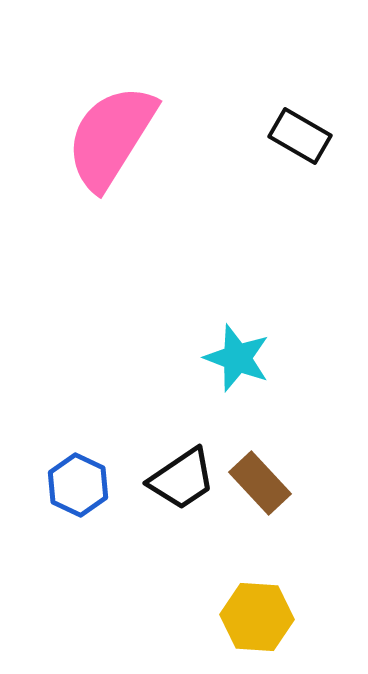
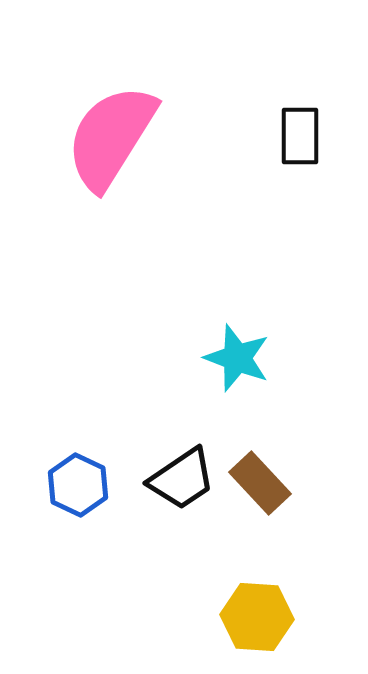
black rectangle: rotated 60 degrees clockwise
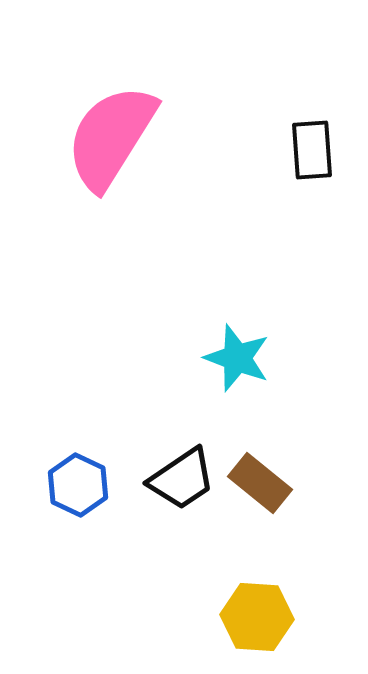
black rectangle: moved 12 px right, 14 px down; rotated 4 degrees counterclockwise
brown rectangle: rotated 8 degrees counterclockwise
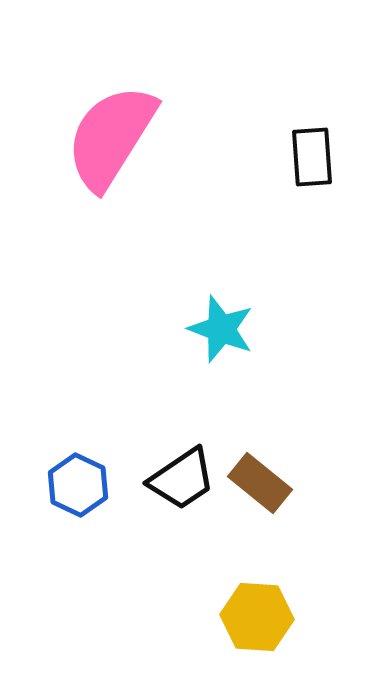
black rectangle: moved 7 px down
cyan star: moved 16 px left, 29 px up
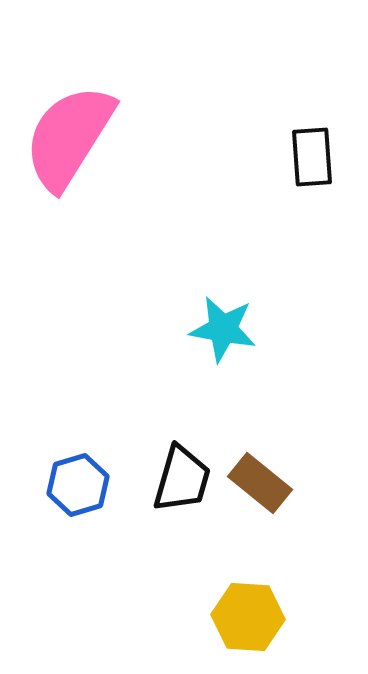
pink semicircle: moved 42 px left
cyan star: moved 2 px right; rotated 10 degrees counterclockwise
black trapezoid: rotated 40 degrees counterclockwise
blue hexagon: rotated 18 degrees clockwise
yellow hexagon: moved 9 px left
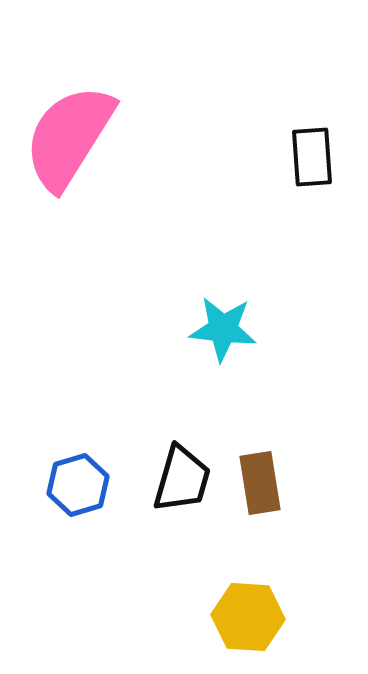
cyan star: rotated 4 degrees counterclockwise
brown rectangle: rotated 42 degrees clockwise
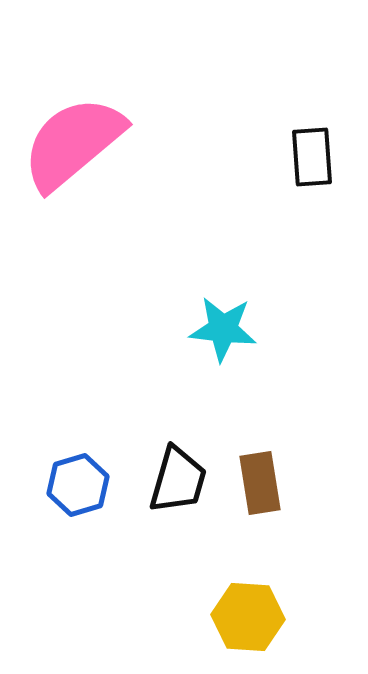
pink semicircle: moved 4 px right, 6 px down; rotated 18 degrees clockwise
black trapezoid: moved 4 px left, 1 px down
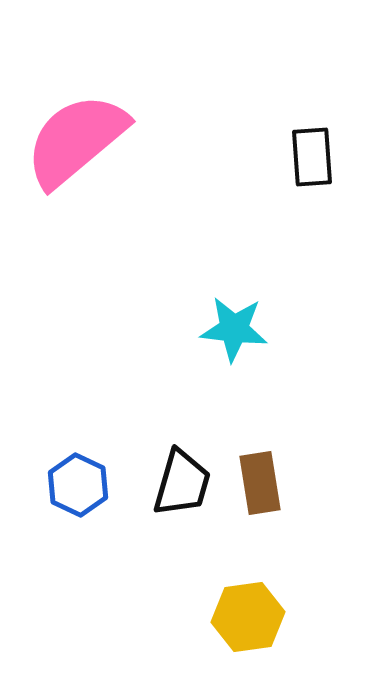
pink semicircle: moved 3 px right, 3 px up
cyan star: moved 11 px right
black trapezoid: moved 4 px right, 3 px down
blue hexagon: rotated 18 degrees counterclockwise
yellow hexagon: rotated 12 degrees counterclockwise
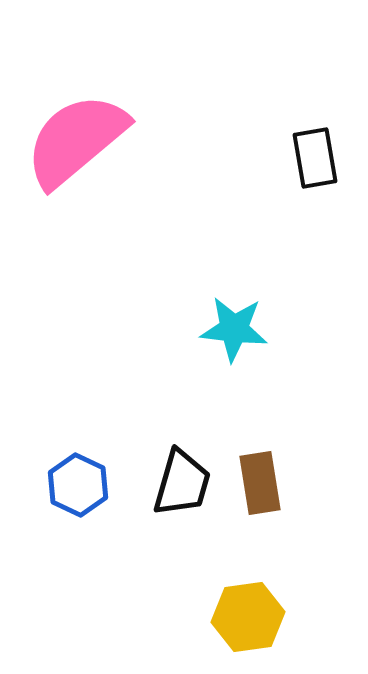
black rectangle: moved 3 px right, 1 px down; rotated 6 degrees counterclockwise
